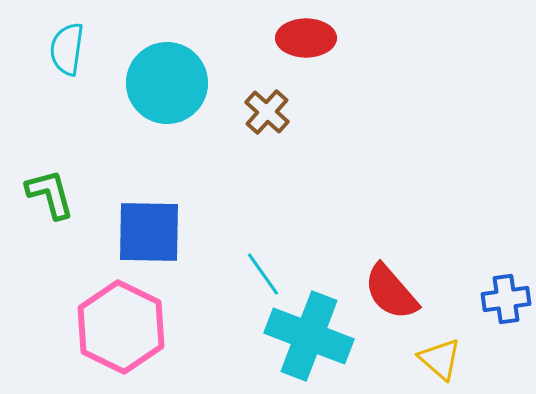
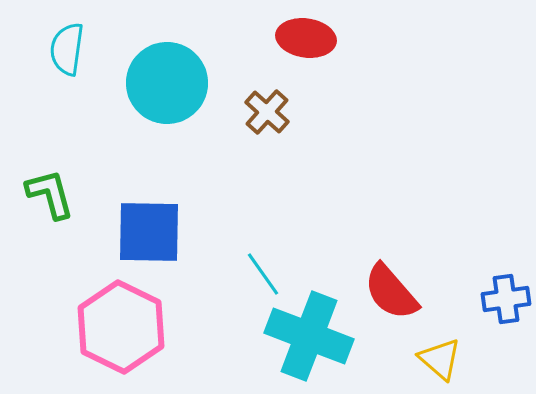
red ellipse: rotated 8 degrees clockwise
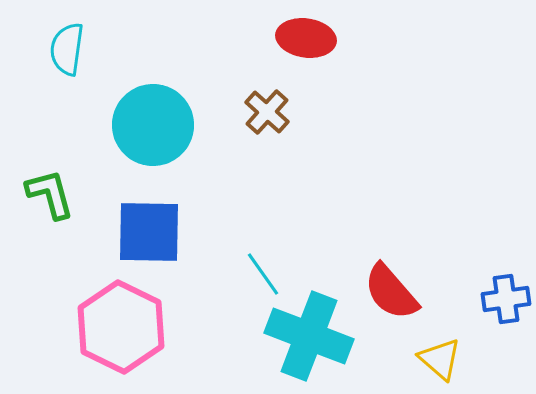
cyan circle: moved 14 px left, 42 px down
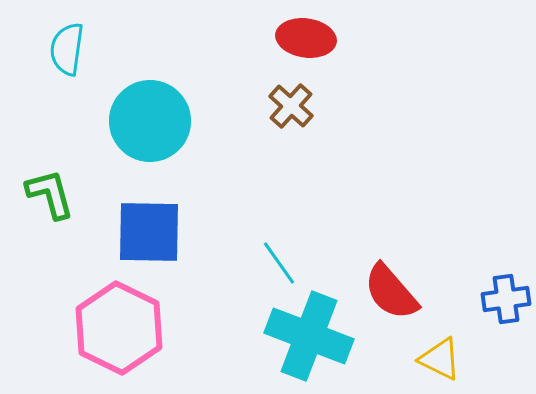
brown cross: moved 24 px right, 6 px up
cyan circle: moved 3 px left, 4 px up
cyan line: moved 16 px right, 11 px up
pink hexagon: moved 2 px left, 1 px down
yellow triangle: rotated 15 degrees counterclockwise
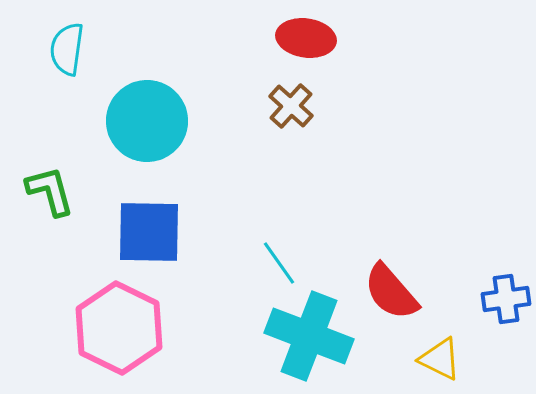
cyan circle: moved 3 px left
green L-shape: moved 3 px up
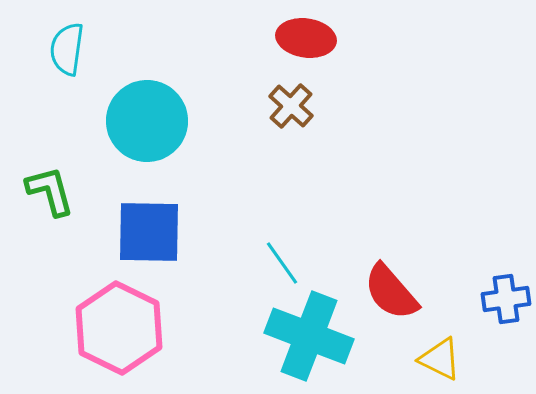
cyan line: moved 3 px right
